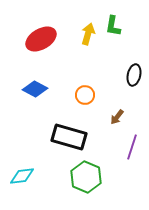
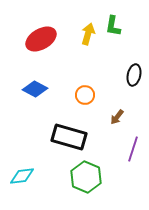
purple line: moved 1 px right, 2 px down
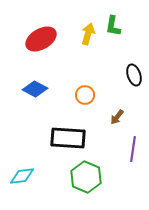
black ellipse: rotated 30 degrees counterclockwise
black rectangle: moved 1 px left, 1 px down; rotated 12 degrees counterclockwise
purple line: rotated 10 degrees counterclockwise
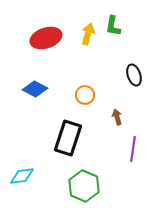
red ellipse: moved 5 px right, 1 px up; rotated 12 degrees clockwise
brown arrow: rotated 126 degrees clockwise
black rectangle: rotated 76 degrees counterclockwise
green hexagon: moved 2 px left, 9 px down
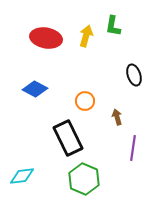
yellow arrow: moved 2 px left, 2 px down
red ellipse: rotated 28 degrees clockwise
orange circle: moved 6 px down
black rectangle: rotated 44 degrees counterclockwise
purple line: moved 1 px up
green hexagon: moved 7 px up
